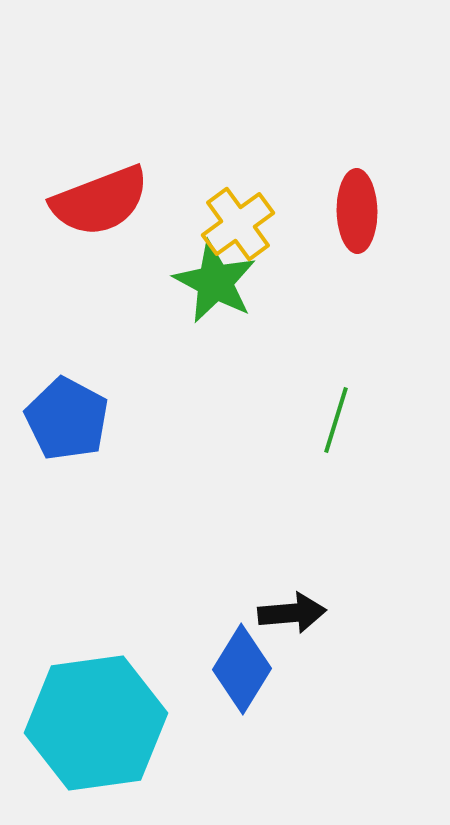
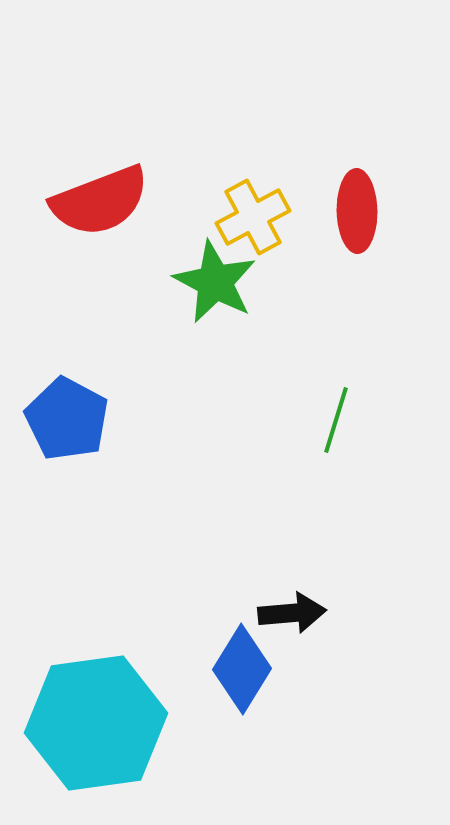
yellow cross: moved 15 px right, 7 px up; rotated 8 degrees clockwise
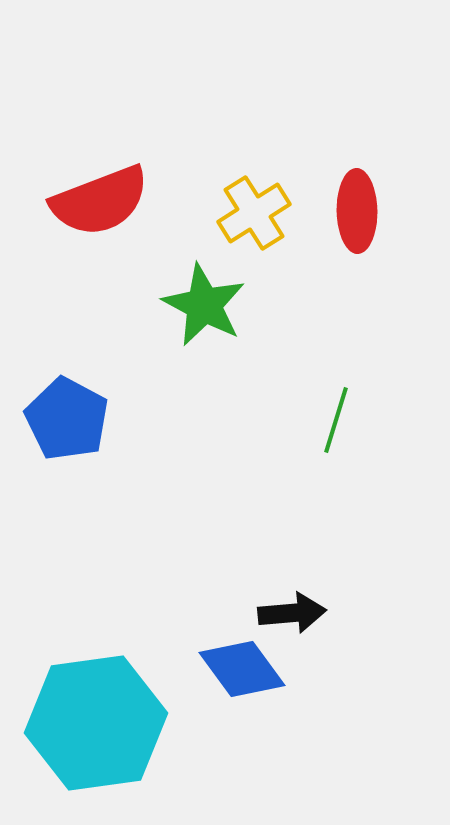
yellow cross: moved 1 px right, 4 px up; rotated 4 degrees counterclockwise
green star: moved 11 px left, 23 px down
blue diamond: rotated 68 degrees counterclockwise
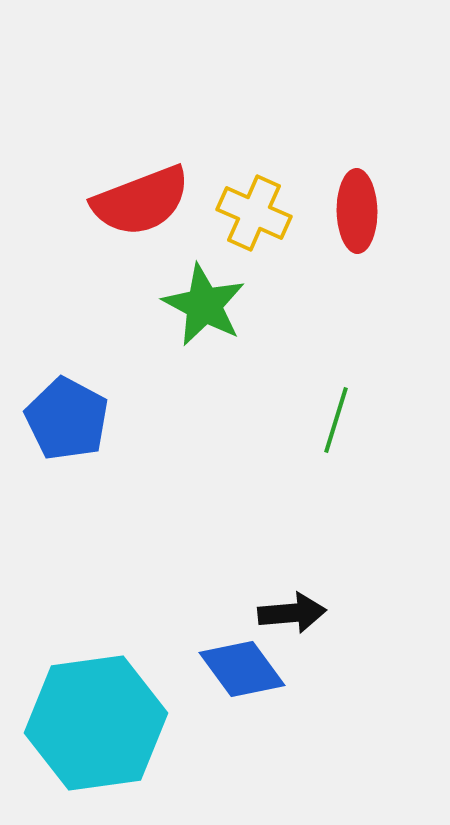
red semicircle: moved 41 px right
yellow cross: rotated 34 degrees counterclockwise
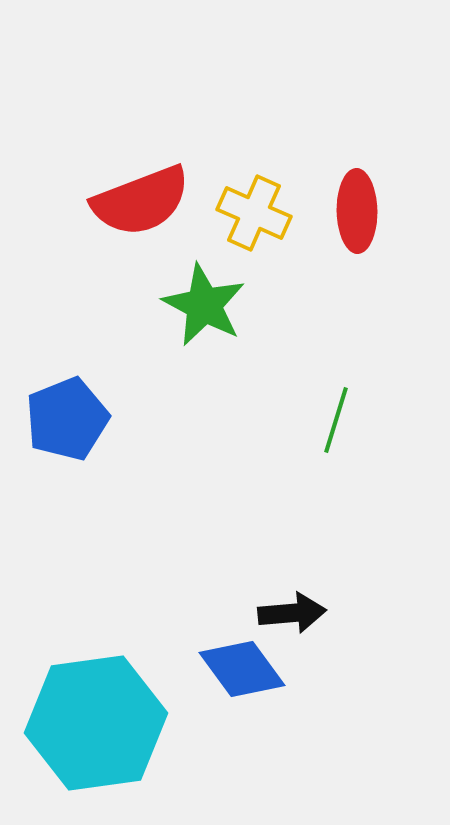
blue pentagon: rotated 22 degrees clockwise
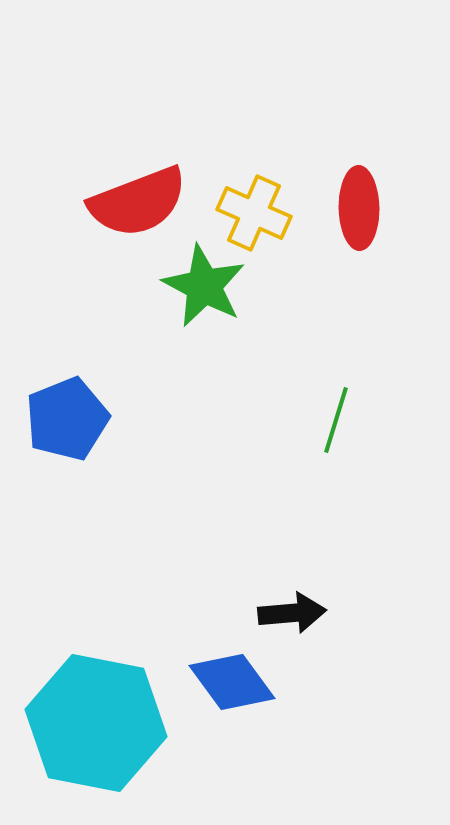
red semicircle: moved 3 px left, 1 px down
red ellipse: moved 2 px right, 3 px up
green star: moved 19 px up
blue diamond: moved 10 px left, 13 px down
cyan hexagon: rotated 19 degrees clockwise
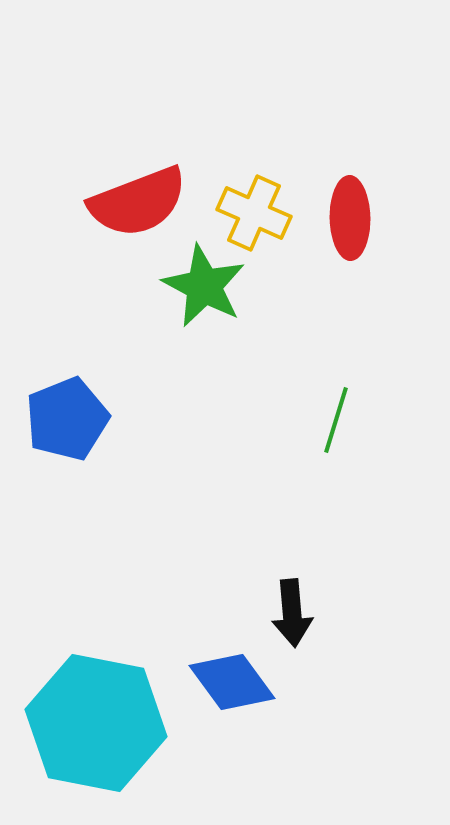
red ellipse: moved 9 px left, 10 px down
black arrow: rotated 90 degrees clockwise
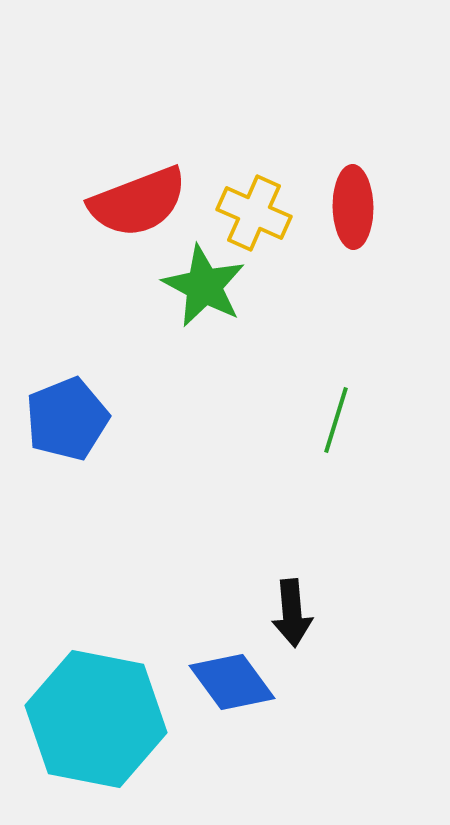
red ellipse: moved 3 px right, 11 px up
cyan hexagon: moved 4 px up
